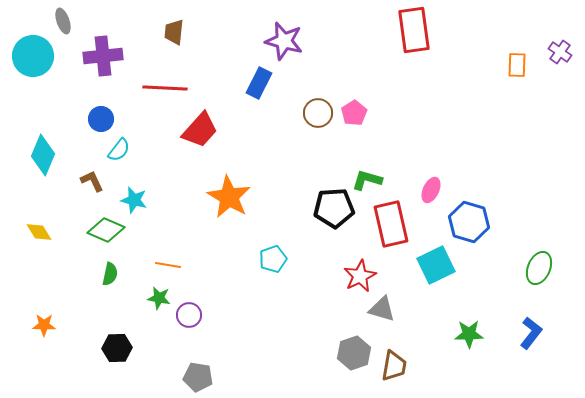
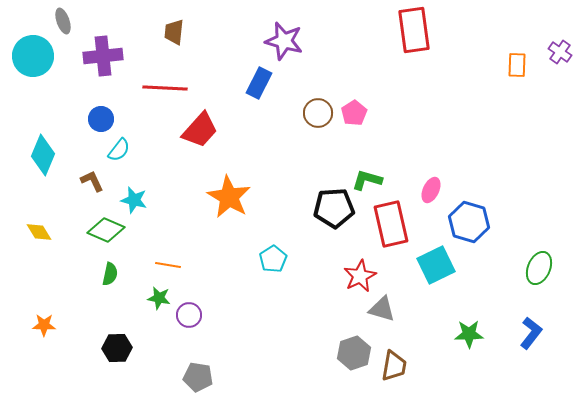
cyan pentagon at (273, 259): rotated 12 degrees counterclockwise
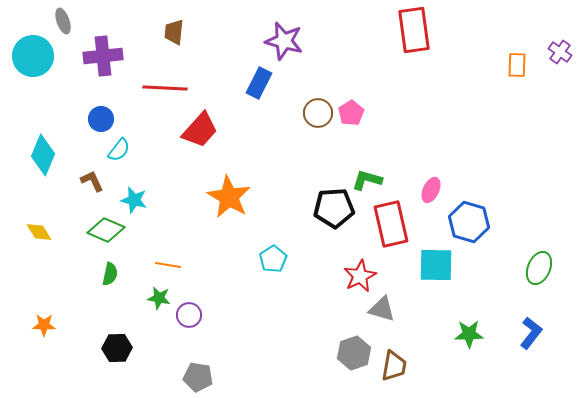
pink pentagon at (354, 113): moved 3 px left
cyan square at (436, 265): rotated 27 degrees clockwise
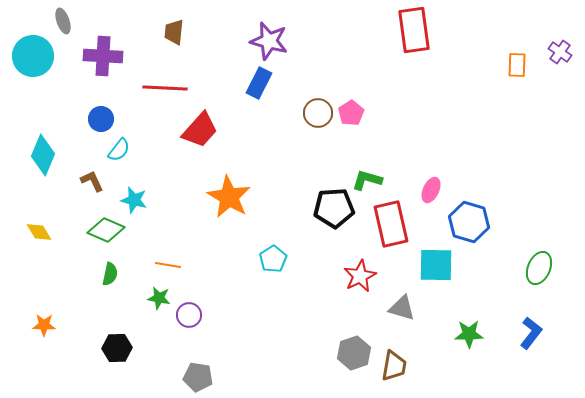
purple star at (284, 41): moved 15 px left
purple cross at (103, 56): rotated 9 degrees clockwise
gray triangle at (382, 309): moved 20 px right, 1 px up
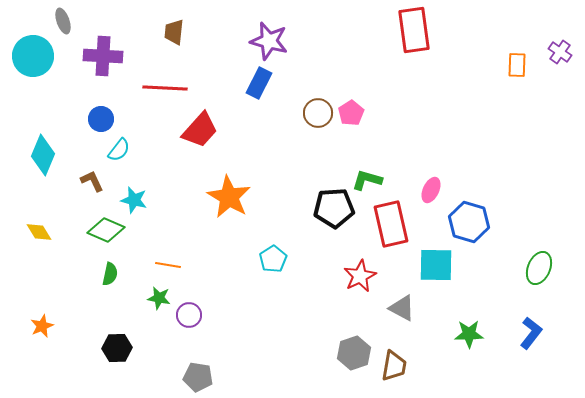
gray triangle at (402, 308): rotated 12 degrees clockwise
orange star at (44, 325): moved 2 px left, 1 px down; rotated 25 degrees counterclockwise
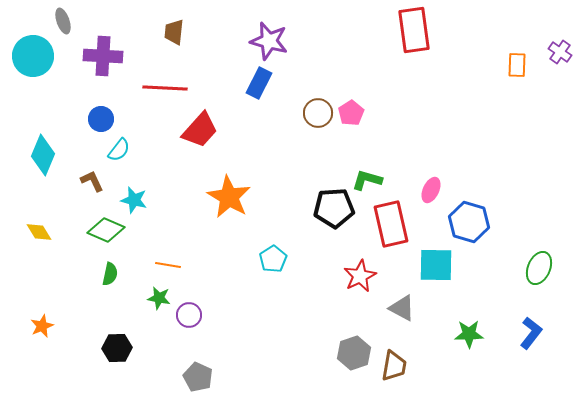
gray pentagon at (198, 377): rotated 16 degrees clockwise
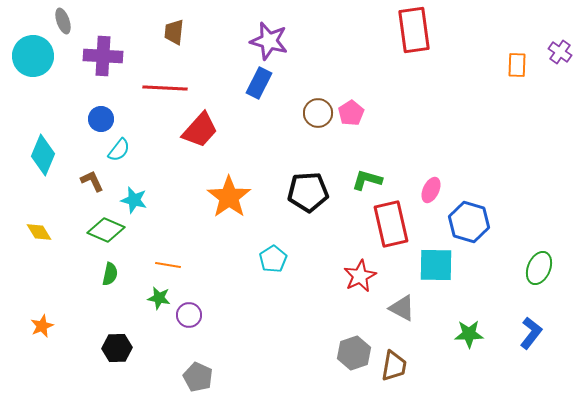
orange star at (229, 197): rotated 6 degrees clockwise
black pentagon at (334, 208): moved 26 px left, 16 px up
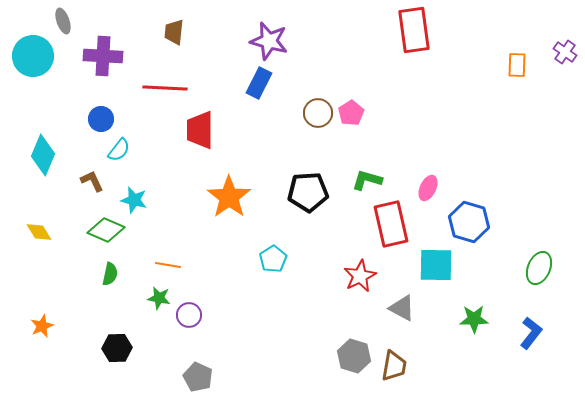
purple cross at (560, 52): moved 5 px right
red trapezoid at (200, 130): rotated 138 degrees clockwise
pink ellipse at (431, 190): moved 3 px left, 2 px up
green star at (469, 334): moved 5 px right, 15 px up
gray hexagon at (354, 353): moved 3 px down; rotated 24 degrees counterclockwise
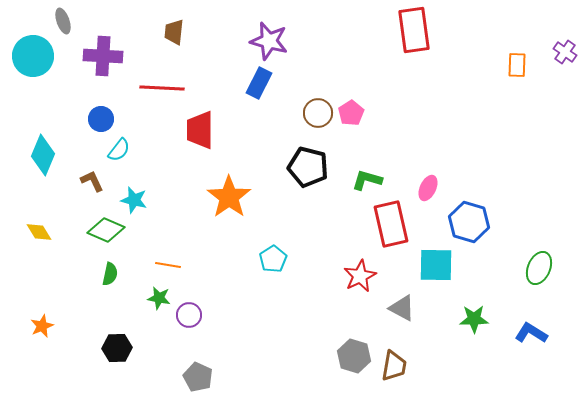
red line at (165, 88): moved 3 px left
black pentagon at (308, 192): moved 25 px up; rotated 18 degrees clockwise
blue L-shape at (531, 333): rotated 96 degrees counterclockwise
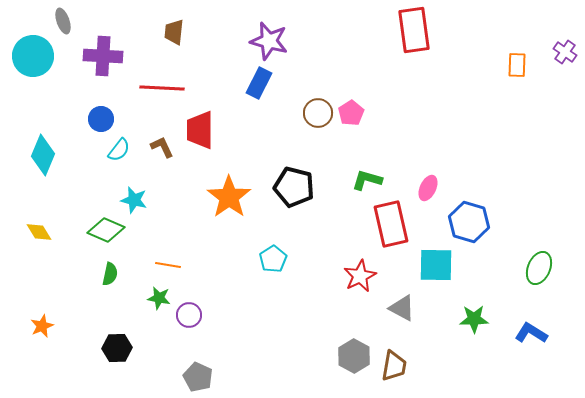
black pentagon at (308, 167): moved 14 px left, 20 px down
brown L-shape at (92, 181): moved 70 px right, 34 px up
gray hexagon at (354, 356): rotated 12 degrees clockwise
